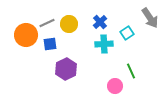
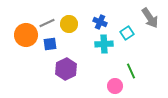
blue cross: rotated 24 degrees counterclockwise
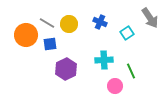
gray line: rotated 56 degrees clockwise
cyan cross: moved 16 px down
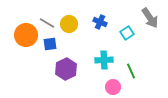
pink circle: moved 2 px left, 1 px down
